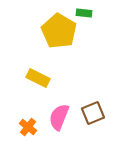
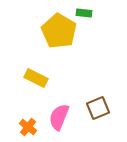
yellow rectangle: moved 2 px left
brown square: moved 5 px right, 5 px up
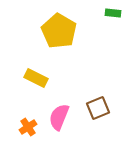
green rectangle: moved 29 px right
orange cross: rotated 18 degrees clockwise
